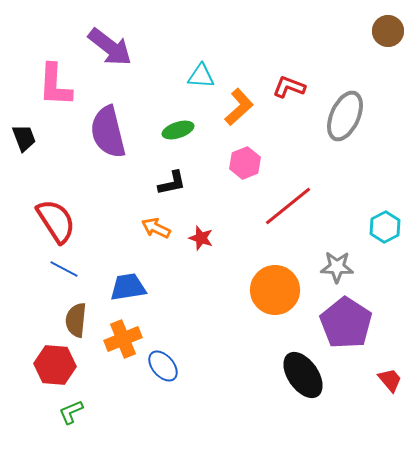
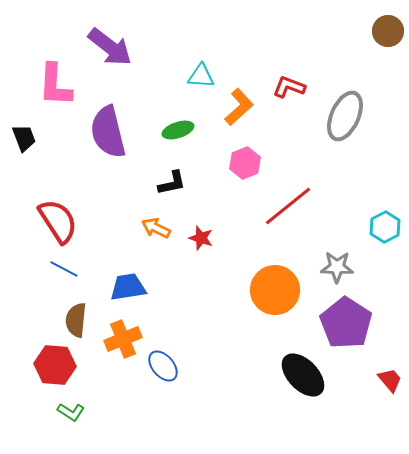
red semicircle: moved 2 px right
black ellipse: rotated 9 degrees counterclockwise
green L-shape: rotated 124 degrees counterclockwise
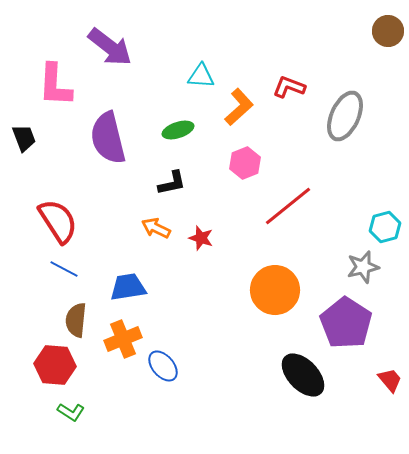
purple semicircle: moved 6 px down
cyan hexagon: rotated 12 degrees clockwise
gray star: moved 26 px right; rotated 16 degrees counterclockwise
